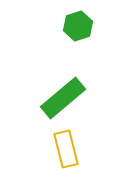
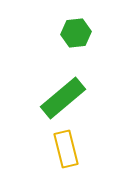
green hexagon: moved 2 px left, 7 px down; rotated 12 degrees clockwise
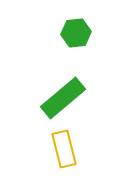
yellow rectangle: moved 2 px left
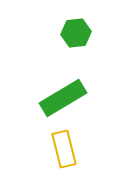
green rectangle: rotated 9 degrees clockwise
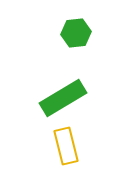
yellow rectangle: moved 2 px right, 3 px up
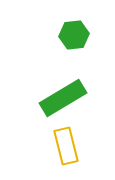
green hexagon: moved 2 px left, 2 px down
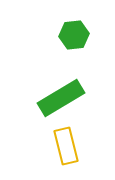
green rectangle: moved 2 px left
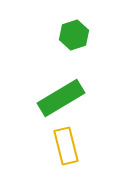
green hexagon: rotated 12 degrees counterclockwise
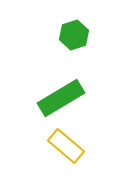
yellow rectangle: rotated 36 degrees counterclockwise
